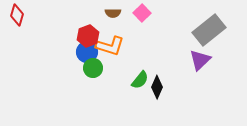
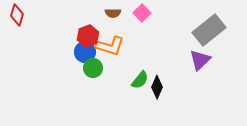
blue circle: moved 2 px left
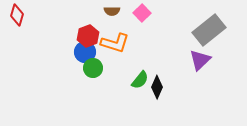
brown semicircle: moved 1 px left, 2 px up
orange L-shape: moved 5 px right, 3 px up
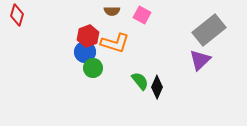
pink square: moved 2 px down; rotated 18 degrees counterclockwise
green semicircle: moved 1 px down; rotated 78 degrees counterclockwise
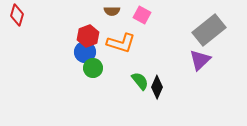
orange L-shape: moved 6 px right
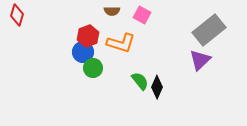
blue circle: moved 2 px left
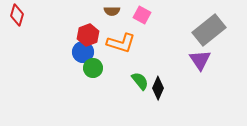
red hexagon: moved 1 px up
purple triangle: rotated 20 degrees counterclockwise
black diamond: moved 1 px right, 1 px down
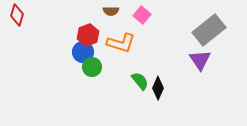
brown semicircle: moved 1 px left
pink square: rotated 12 degrees clockwise
green circle: moved 1 px left, 1 px up
